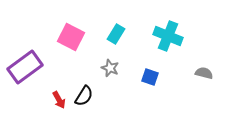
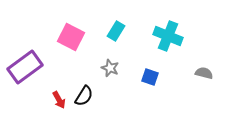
cyan rectangle: moved 3 px up
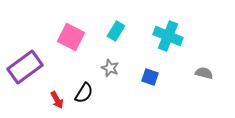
black semicircle: moved 3 px up
red arrow: moved 2 px left
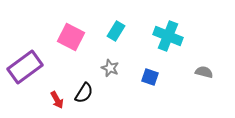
gray semicircle: moved 1 px up
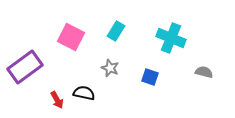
cyan cross: moved 3 px right, 2 px down
black semicircle: rotated 110 degrees counterclockwise
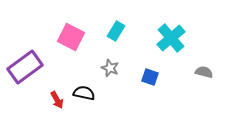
cyan cross: rotated 28 degrees clockwise
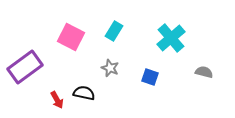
cyan rectangle: moved 2 px left
